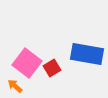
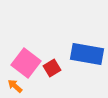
pink square: moved 1 px left
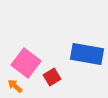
red square: moved 9 px down
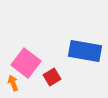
blue rectangle: moved 2 px left, 3 px up
orange arrow: moved 2 px left, 3 px up; rotated 28 degrees clockwise
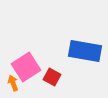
pink square: moved 4 px down; rotated 20 degrees clockwise
red square: rotated 30 degrees counterclockwise
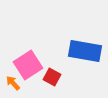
pink square: moved 2 px right, 2 px up
orange arrow: rotated 21 degrees counterclockwise
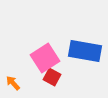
pink square: moved 17 px right, 7 px up
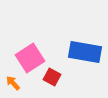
blue rectangle: moved 1 px down
pink square: moved 15 px left
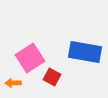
orange arrow: rotated 49 degrees counterclockwise
